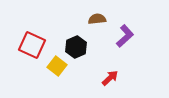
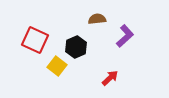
red square: moved 3 px right, 5 px up
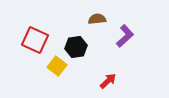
black hexagon: rotated 15 degrees clockwise
red arrow: moved 2 px left, 3 px down
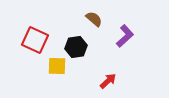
brown semicircle: moved 3 px left; rotated 48 degrees clockwise
yellow square: rotated 36 degrees counterclockwise
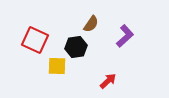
brown semicircle: moved 3 px left, 5 px down; rotated 84 degrees clockwise
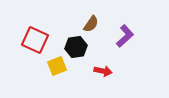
yellow square: rotated 24 degrees counterclockwise
red arrow: moved 5 px left, 10 px up; rotated 54 degrees clockwise
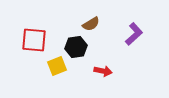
brown semicircle: rotated 24 degrees clockwise
purple L-shape: moved 9 px right, 2 px up
red square: moved 1 px left; rotated 20 degrees counterclockwise
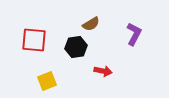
purple L-shape: rotated 20 degrees counterclockwise
yellow square: moved 10 px left, 15 px down
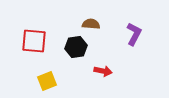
brown semicircle: rotated 144 degrees counterclockwise
red square: moved 1 px down
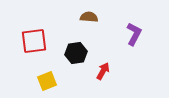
brown semicircle: moved 2 px left, 7 px up
red square: rotated 12 degrees counterclockwise
black hexagon: moved 6 px down
red arrow: rotated 72 degrees counterclockwise
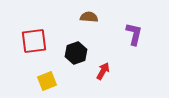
purple L-shape: rotated 15 degrees counterclockwise
black hexagon: rotated 10 degrees counterclockwise
